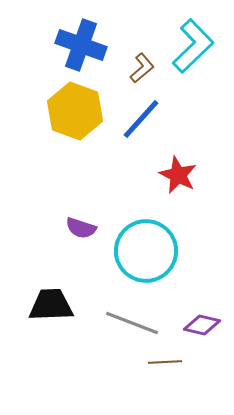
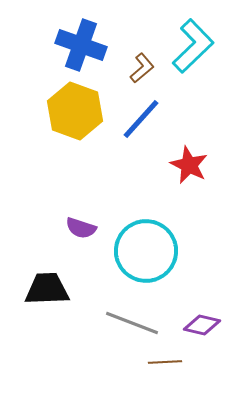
red star: moved 11 px right, 10 px up
black trapezoid: moved 4 px left, 16 px up
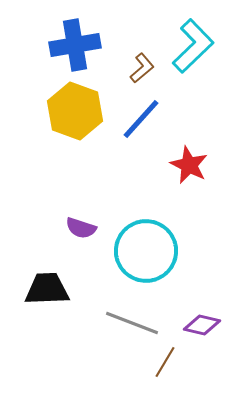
blue cross: moved 6 px left; rotated 30 degrees counterclockwise
brown line: rotated 56 degrees counterclockwise
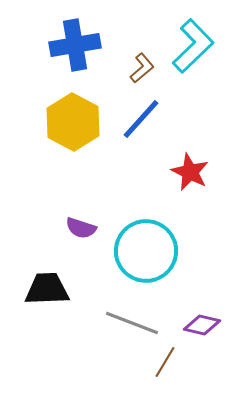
yellow hexagon: moved 2 px left, 11 px down; rotated 8 degrees clockwise
red star: moved 1 px right, 7 px down
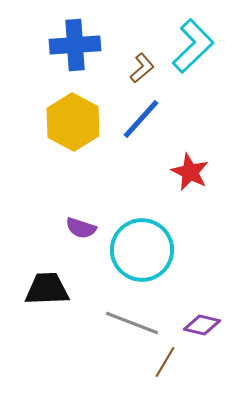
blue cross: rotated 6 degrees clockwise
cyan circle: moved 4 px left, 1 px up
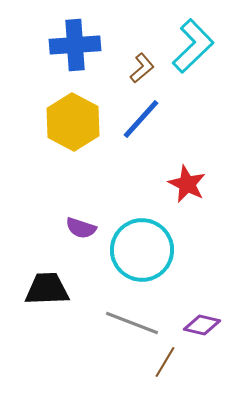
red star: moved 3 px left, 12 px down
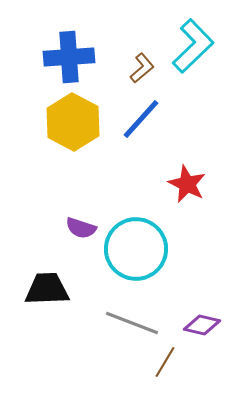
blue cross: moved 6 px left, 12 px down
cyan circle: moved 6 px left, 1 px up
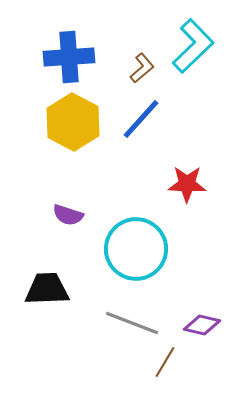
red star: rotated 24 degrees counterclockwise
purple semicircle: moved 13 px left, 13 px up
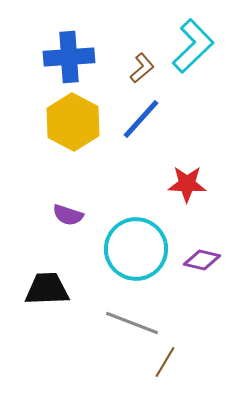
purple diamond: moved 65 px up
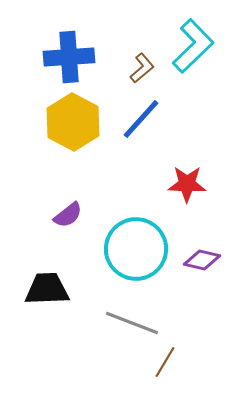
purple semicircle: rotated 56 degrees counterclockwise
